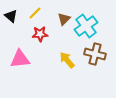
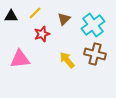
black triangle: rotated 40 degrees counterclockwise
cyan cross: moved 7 px right, 1 px up
red star: moved 2 px right; rotated 14 degrees counterclockwise
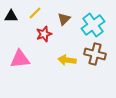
red star: moved 2 px right
yellow arrow: rotated 42 degrees counterclockwise
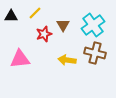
brown triangle: moved 1 px left, 6 px down; rotated 16 degrees counterclockwise
brown cross: moved 1 px up
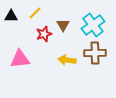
brown cross: rotated 15 degrees counterclockwise
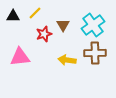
black triangle: moved 2 px right
pink triangle: moved 2 px up
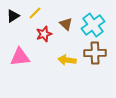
black triangle: rotated 32 degrees counterclockwise
brown triangle: moved 3 px right, 1 px up; rotated 16 degrees counterclockwise
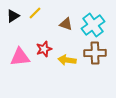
brown triangle: rotated 24 degrees counterclockwise
red star: moved 15 px down
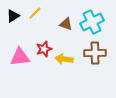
cyan cross: moved 1 px left, 3 px up; rotated 10 degrees clockwise
yellow arrow: moved 3 px left, 1 px up
